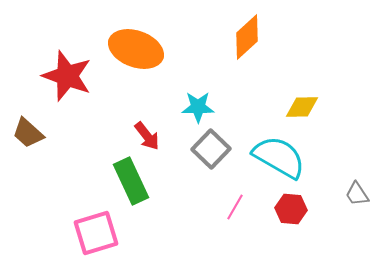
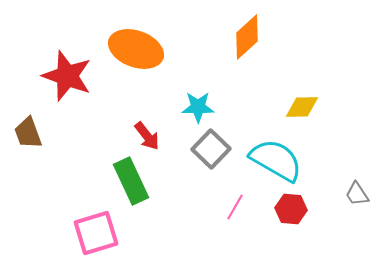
brown trapezoid: rotated 28 degrees clockwise
cyan semicircle: moved 3 px left, 3 px down
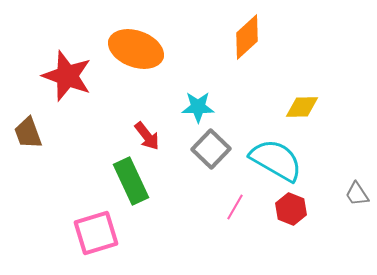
red hexagon: rotated 16 degrees clockwise
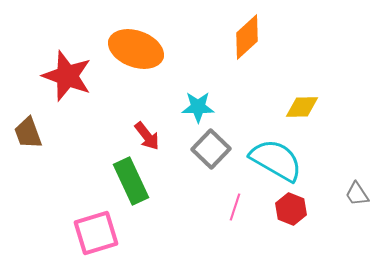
pink line: rotated 12 degrees counterclockwise
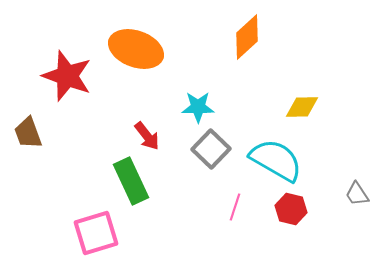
red hexagon: rotated 8 degrees counterclockwise
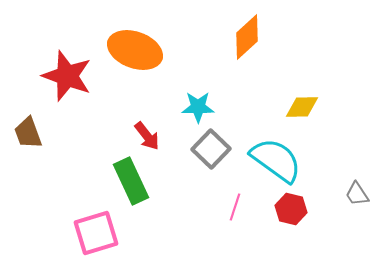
orange ellipse: moved 1 px left, 1 px down
cyan semicircle: rotated 6 degrees clockwise
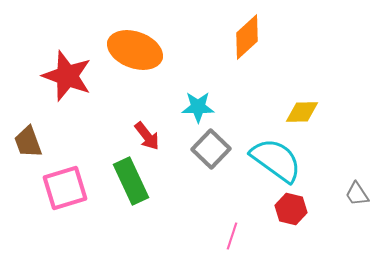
yellow diamond: moved 5 px down
brown trapezoid: moved 9 px down
pink line: moved 3 px left, 29 px down
pink square: moved 31 px left, 45 px up
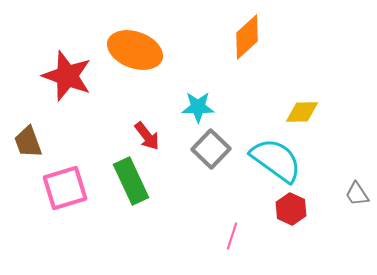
red hexagon: rotated 12 degrees clockwise
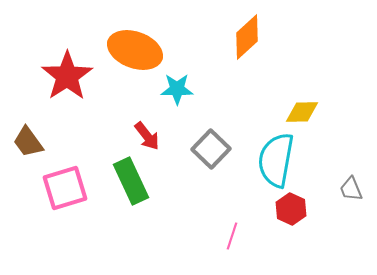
red star: rotated 18 degrees clockwise
cyan star: moved 21 px left, 18 px up
brown trapezoid: rotated 16 degrees counterclockwise
cyan semicircle: rotated 116 degrees counterclockwise
gray trapezoid: moved 6 px left, 5 px up; rotated 12 degrees clockwise
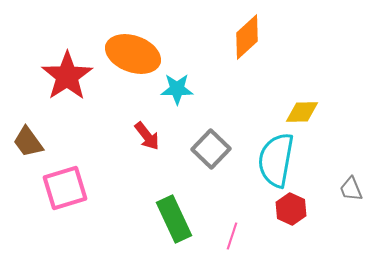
orange ellipse: moved 2 px left, 4 px down
green rectangle: moved 43 px right, 38 px down
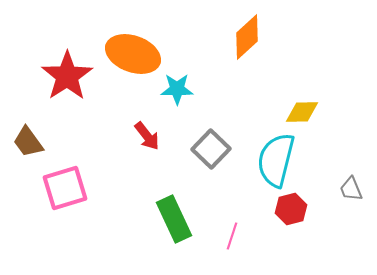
cyan semicircle: rotated 4 degrees clockwise
red hexagon: rotated 20 degrees clockwise
